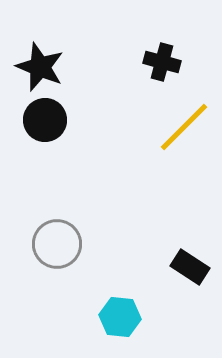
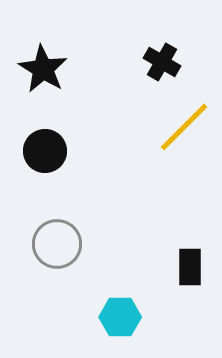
black cross: rotated 15 degrees clockwise
black star: moved 3 px right, 2 px down; rotated 9 degrees clockwise
black circle: moved 31 px down
black rectangle: rotated 57 degrees clockwise
cyan hexagon: rotated 6 degrees counterclockwise
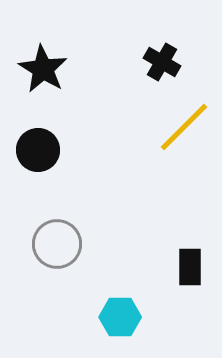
black circle: moved 7 px left, 1 px up
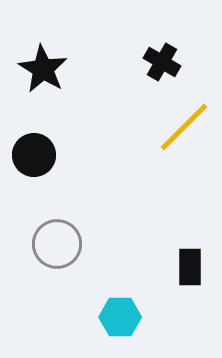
black circle: moved 4 px left, 5 px down
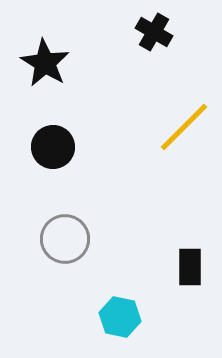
black cross: moved 8 px left, 30 px up
black star: moved 2 px right, 6 px up
black circle: moved 19 px right, 8 px up
gray circle: moved 8 px right, 5 px up
cyan hexagon: rotated 12 degrees clockwise
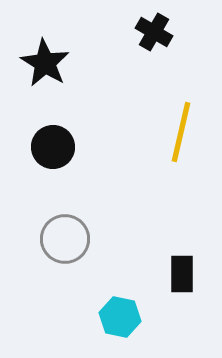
yellow line: moved 3 px left, 5 px down; rotated 32 degrees counterclockwise
black rectangle: moved 8 px left, 7 px down
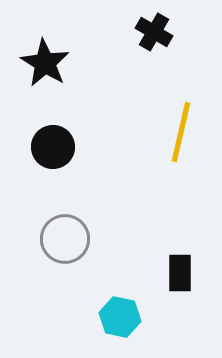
black rectangle: moved 2 px left, 1 px up
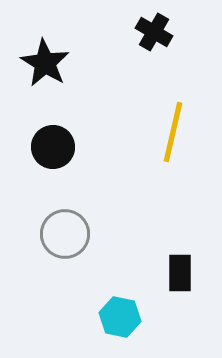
yellow line: moved 8 px left
gray circle: moved 5 px up
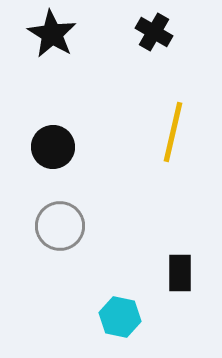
black star: moved 7 px right, 29 px up
gray circle: moved 5 px left, 8 px up
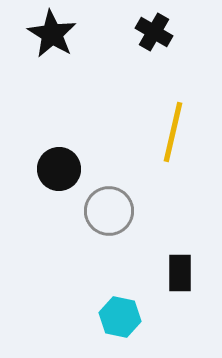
black circle: moved 6 px right, 22 px down
gray circle: moved 49 px right, 15 px up
